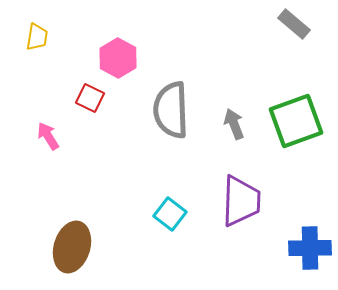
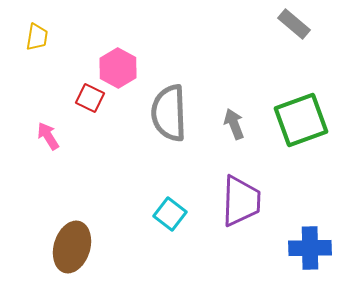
pink hexagon: moved 10 px down
gray semicircle: moved 2 px left, 3 px down
green square: moved 5 px right, 1 px up
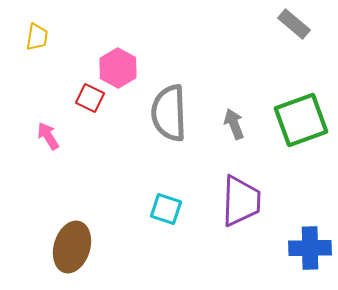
cyan square: moved 4 px left, 5 px up; rotated 20 degrees counterclockwise
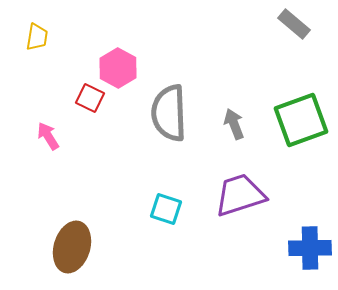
purple trapezoid: moved 1 px left, 6 px up; rotated 110 degrees counterclockwise
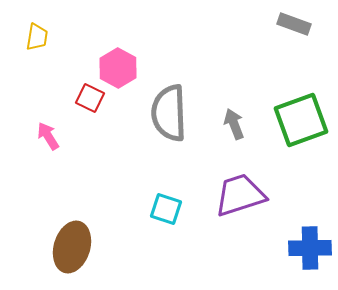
gray rectangle: rotated 20 degrees counterclockwise
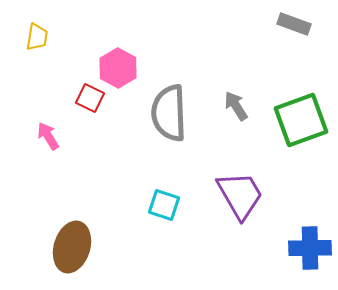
gray arrow: moved 2 px right, 18 px up; rotated 12 degrees counterclockwise
purple trapezoid: rotated 78 degrees clockwise
cyan square: moved 2 px left, 4 px up
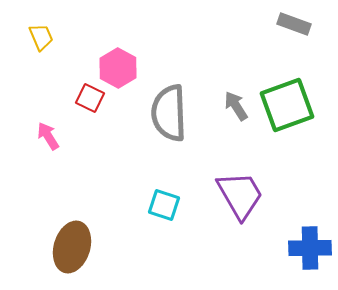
yellow trapezoid: moved 4 px right; rotated 32 degrees counterclockwise
green square: moved 14 px left, 15 px up
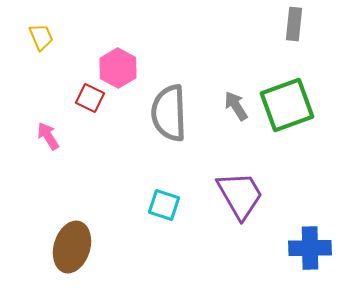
gray rectangle: rotated 76 degrees clockwise
